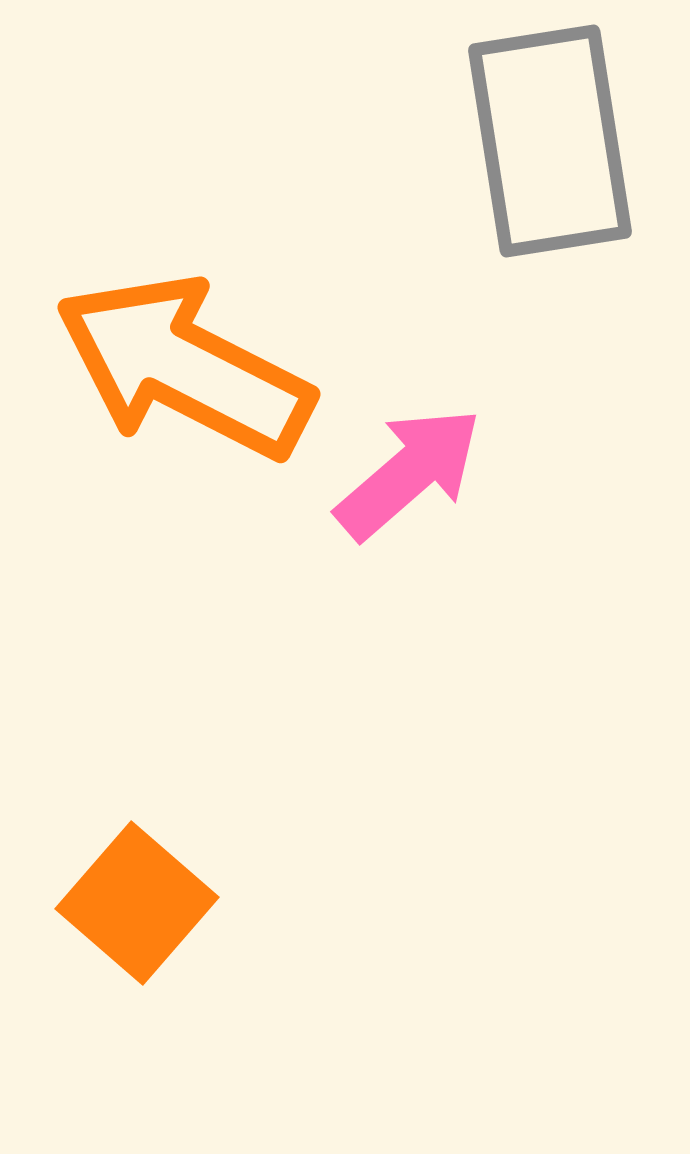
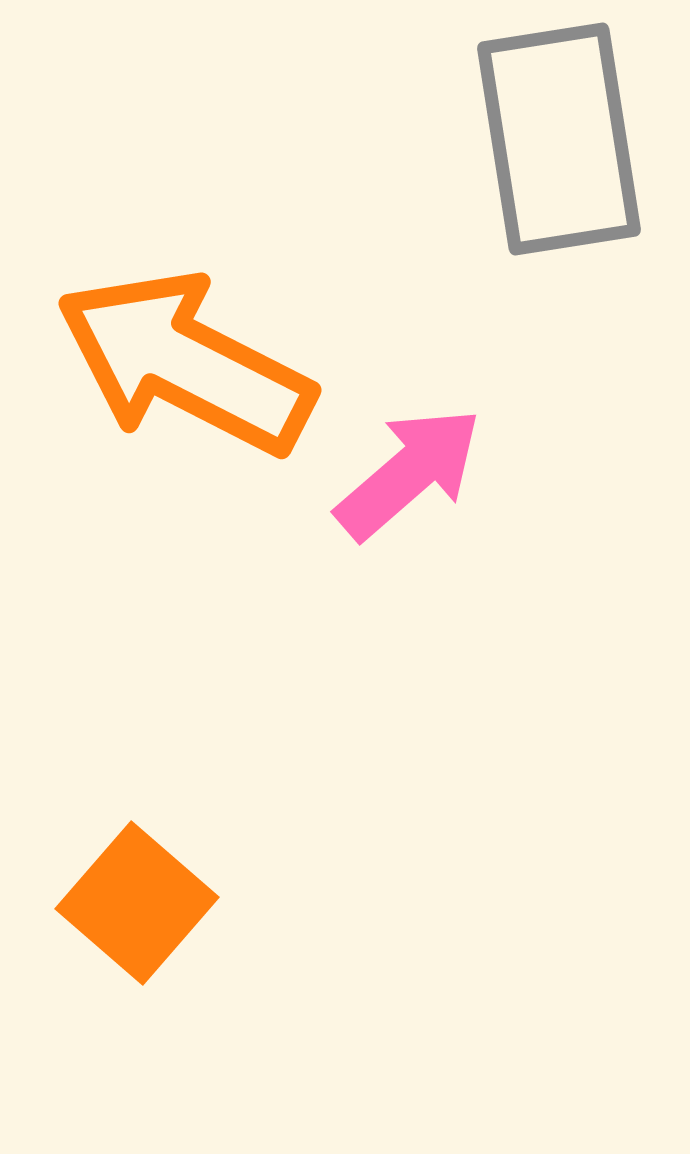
gray rectangle: moved 9 px right, 2 px up
orange arrow: moved 1 px right, 4 px up
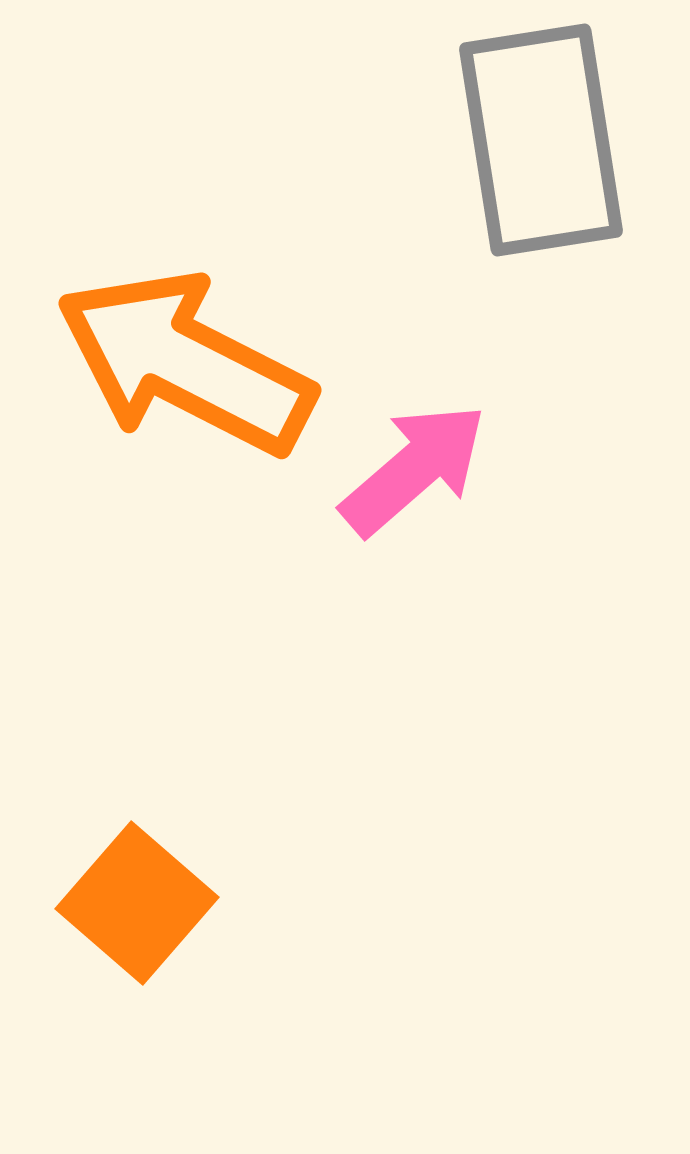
gray rectangle: moved 18 px left, 1 px down
pink arrow: moved 5 px right, 4 px up
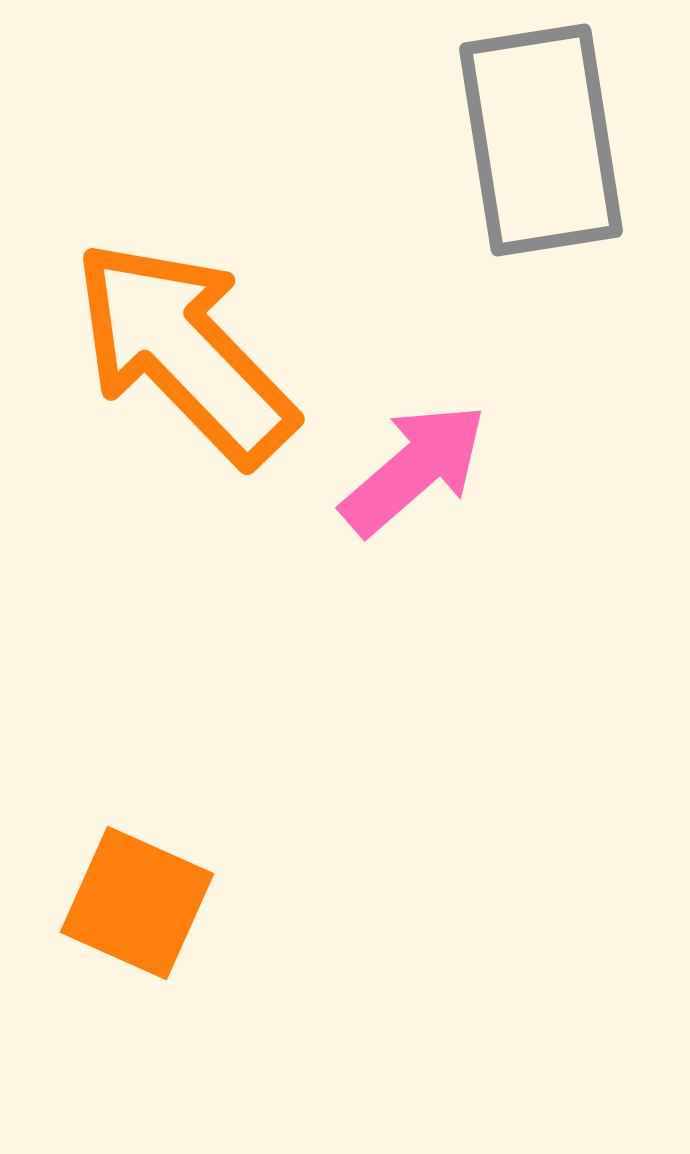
orange arrow: moved 1 px left, 11 px up; rotated 19 degrees clockwise
orange square: rotated 17 degrees counterclockwise
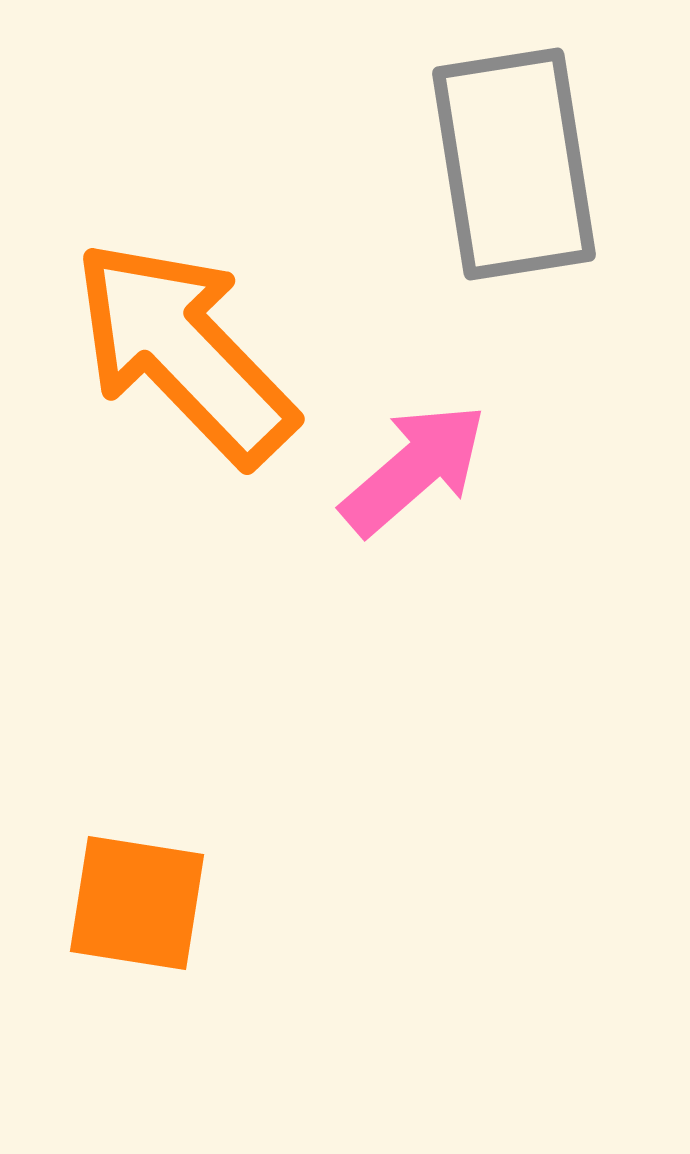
gray rectangle: moved 27 px left, 24 px down
orange square: rotated 15 degrees counterclockwise
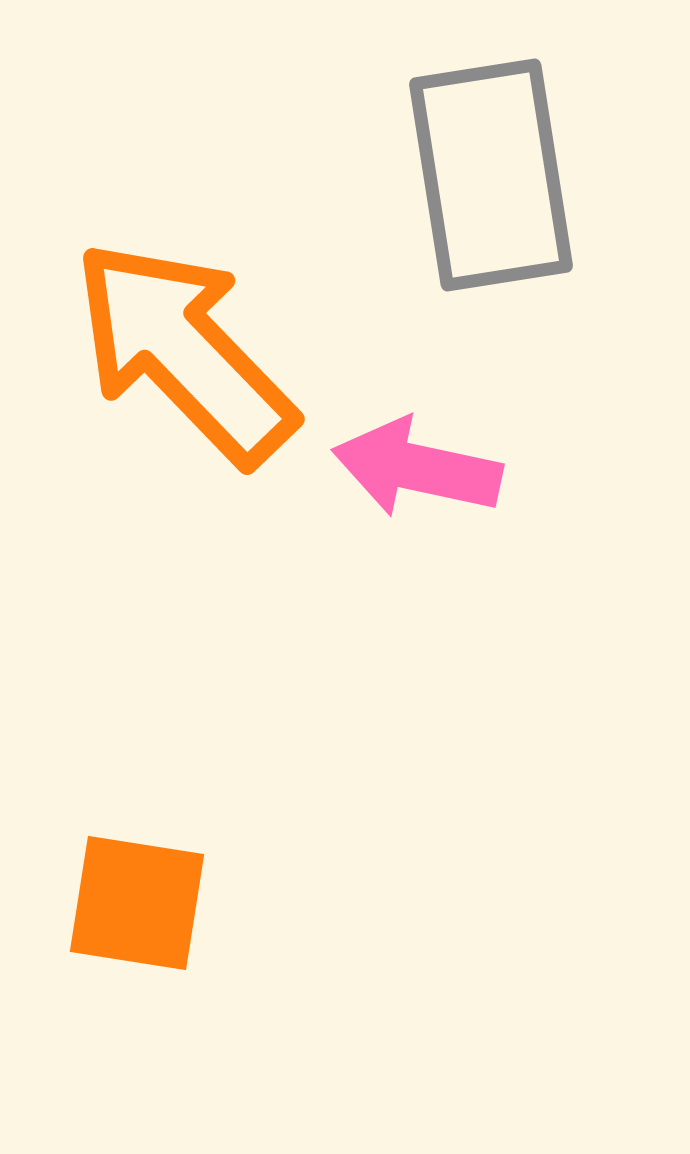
gray rectangle: moved 23 px left, 11 px down
pink arrow: moved 3 px right, 1 px up; rotated 127 degrees counterclockwise
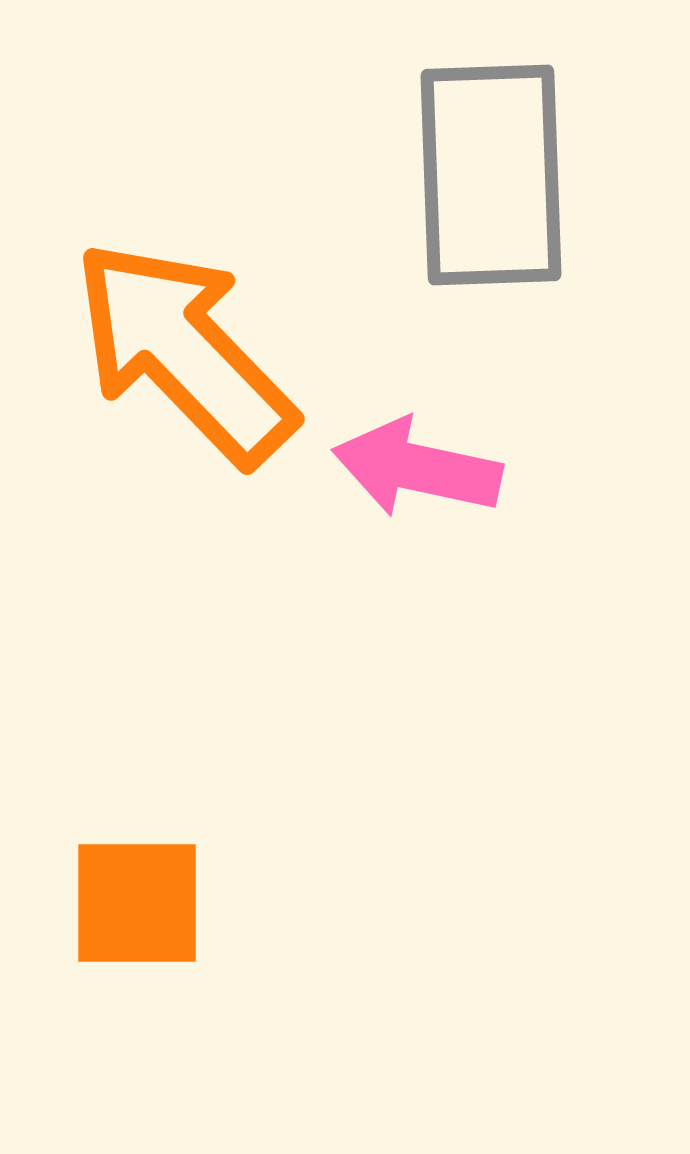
gray rectangle: rotated 7 degrees clockwise
orange square: rotated 9 degrees counterclockwise
